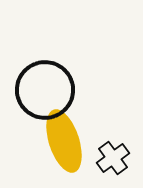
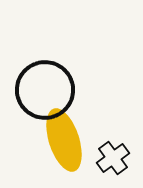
yellow ellipse: moved 1 px up
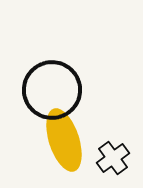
black circle: moved 7 px right
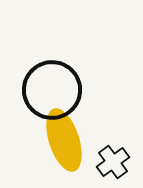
black cross: moved 4 px down
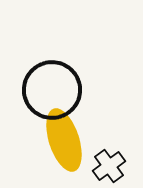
black cross: moved 4 px left, 4 px down
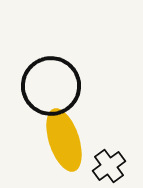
black circle: moved 1 px left, 4 px up
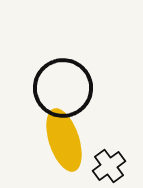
black circle: moved 12 px right, 2 px down
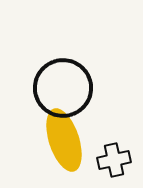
black cross: moved 5 px right, 6 px up; rotated 24 degrees clockwise
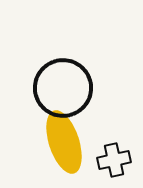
yellow ellipse: moved 2 px down
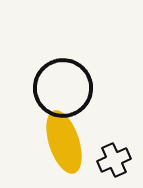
black cross: rotated 12 degrees counterclockwise
